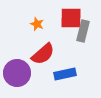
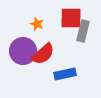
purple circle: moved 6 px right, 22 px up
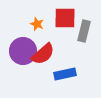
red square: moved 6 px left
gray rectangle: moved 1 px right
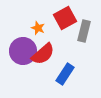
red square: rotated 30 degrees counterclockwise
orange star: moved 1 px right, 4 px down
blue rectangle: rotated 45 degrees counterclockwise
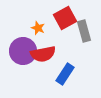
gray rectangle: rotated 30 degrees counterclockwise
red semicircle: rotated 30 degrees clockwise
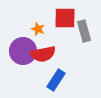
red square: rotated 30 degrees clockwise
orange star: moved 1 px down
blue rectangle: moved 9 px left, 6 px down
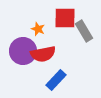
gray rectangle: rotated 15 degrees counterclockwise
blue rectangle: rotated 10 degrees clockwise
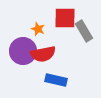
blue rectangle: rotated 60 degrees clockwise
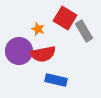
red square: rotated 30 degrees clockwise
purple circle: moved 4 px left
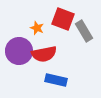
red square: moved 2 px left, 1 px down; rotated 10 degrees counterclockwise
orange star: moved 1 px left, 1 px up
red semicircle: moved 1 px right
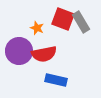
gray rectangle: moved 3 px left, 9 px up
